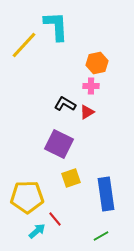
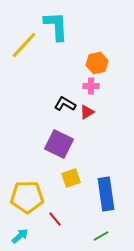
cyan arrow: moved 17 px left, 5 px down
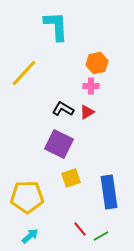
yellow line: moved 28 px down
black L-shape: moved 2 px left, 5 px down
blue rectangle: moved 3 px right, 2 px up
red line: moved 25 px right, 10 px down
cyan arrow: moved 10 px right
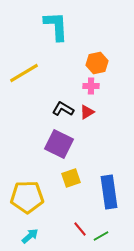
yellow line: rotated 16 degrees clockwise
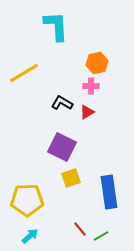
black L-shape: moved 1 px left, 6 px up
purple square: moved 3 px right, 3 px down
yellow pentagon: moved 3 px down
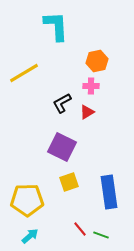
orange hexagon: moved 2 px up
black L-shape: rotated 60 degrees counterclockwise
yellow square: moved 2 px left, 4 px down
green line: moved 1 px up; rotated 49 degrees clockwise
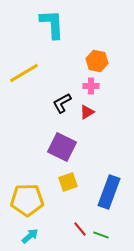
cyan L-shape: moved 4 px left, 2 px up
orange hexagon: rotated 25 degrees clockwise
yellow square: moved 1 px left
blue rectangle: rotated 28 degrees clockwise
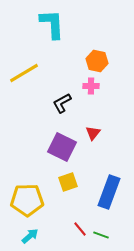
red triangle: moved 6 px right, 21 px down; rotated 21 degrees counterclockwise
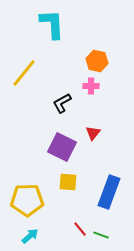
yellow line: rotated 20 degrees counterclockwise
yellow square: rotated 24 degrees clockwise
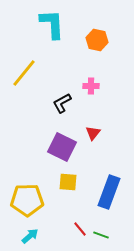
orange hexagon: moved 21 px up
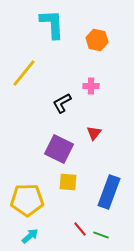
red triangle: moved 1 px right
purple square: moved 3 px left, 2 px down
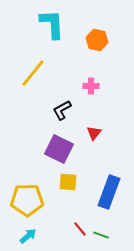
yellow line: moved 9 px right
black L-shape: moved 7 px down
cyan arrow: moved 2 px left
